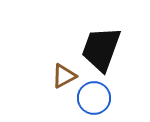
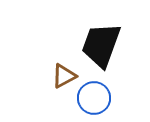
black trapezoid: moved 4 px up
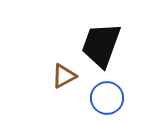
blue circle: moved 13 px right
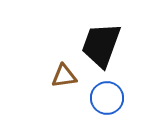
brown triangle: rotated 20 degrees clockwise
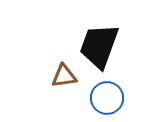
black trapezoid: moved 2 px left, 1 px down
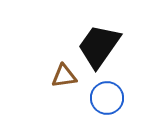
black trapezoid: rotated 15 degrees clockwise
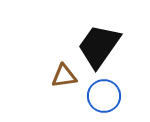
blue circle: moved 3 px left, 2 px up
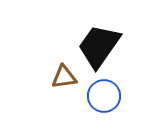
brown triangle: moved 1 px down
